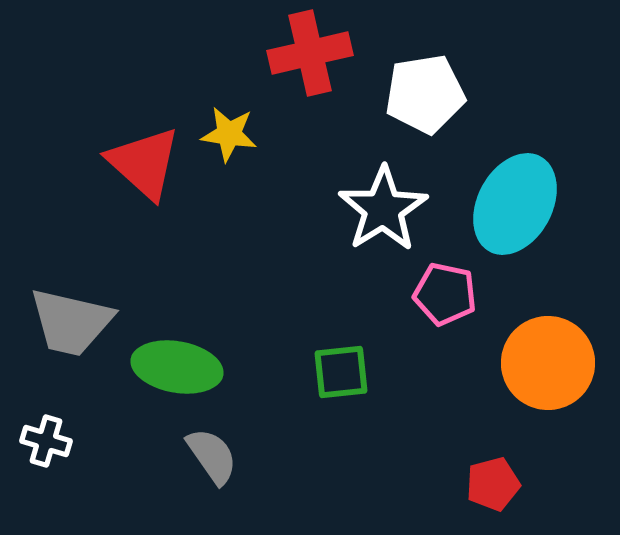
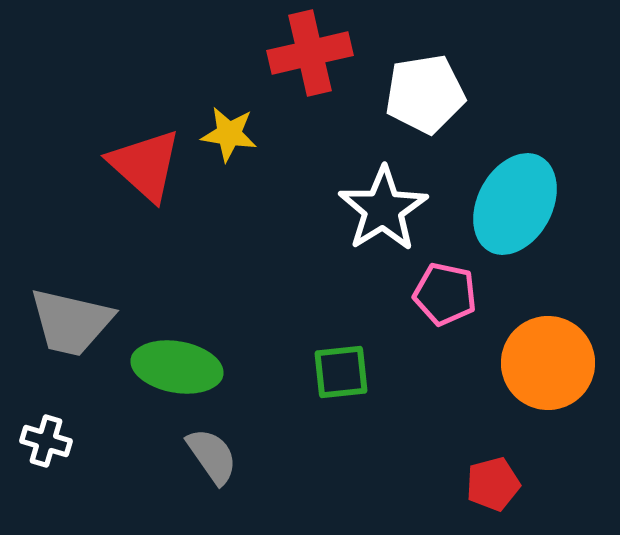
red triangle: moved 1 px right, 2 px down
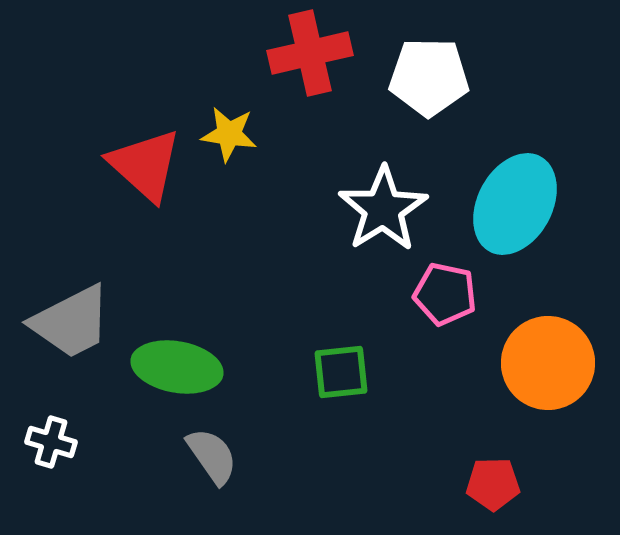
white pentagon: moved 4 px right, 17 px up; rotated 10 degrees clockwise
gray trapezoid: rotated 40 degrees counterclockwise
white cross: moved 5 px right, 1 px down
red pentagon: rotated 14 degrees clockwise
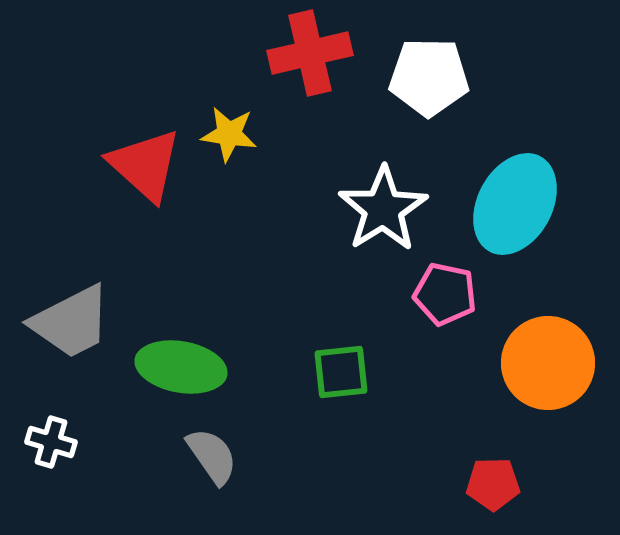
green ellipse: moved 4 px right
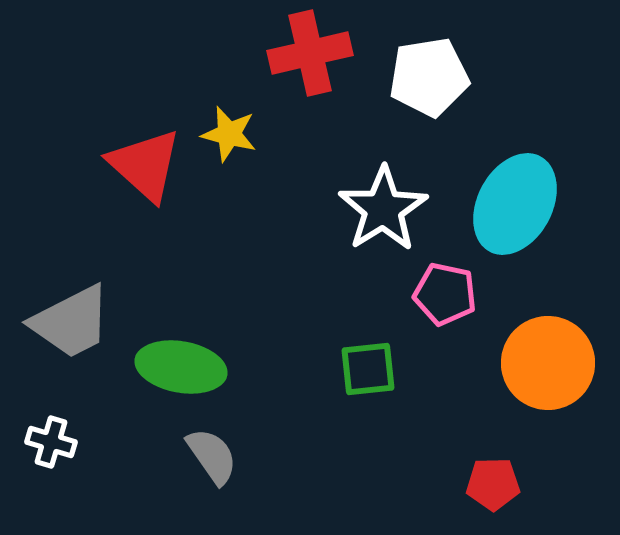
white pentagon: rotated 10 degrees counterclockwise
yellow star: rotated 6 degrees clockwise
green square: moved 27 px right, 3 px up
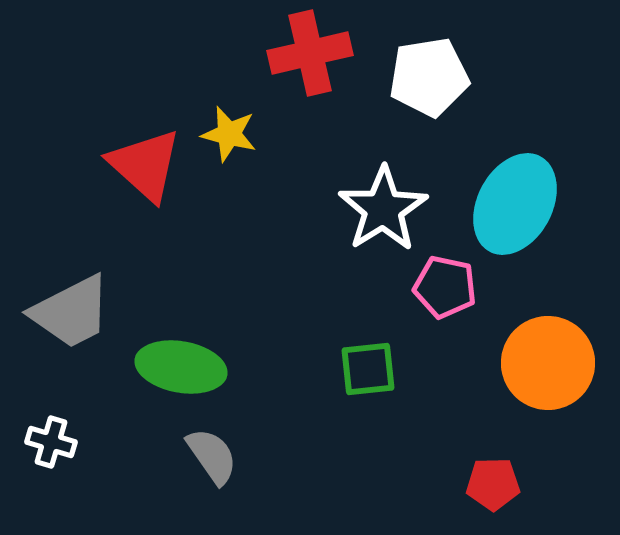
pink pentagon: moved 7 px up
gray trapezoid: moved 10 px up
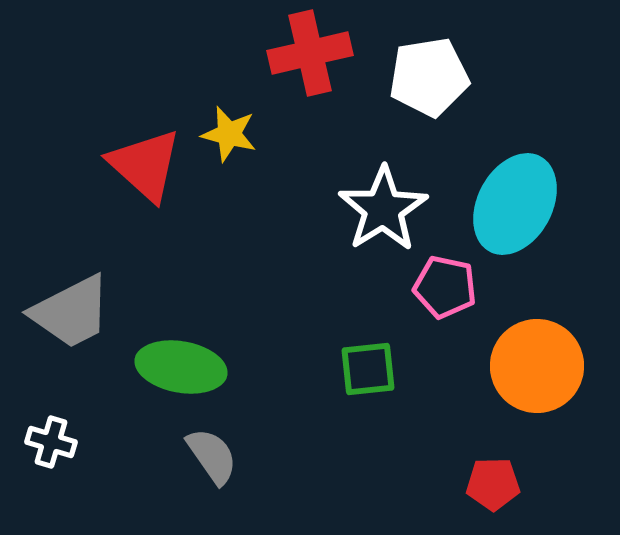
orange circle: moved 11 px left, 3 px down
